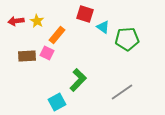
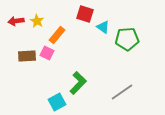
green L-shape: moved 3 px down
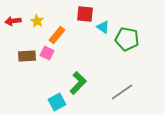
red square: rotated 12 degrees counterclockwise
red arrow: moved 3 px left
green pentagon: rotated 15 degrees clockwise
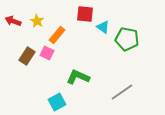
red arrow: rotated 28 degrees clockwise
brown rectangle: rotated 54 degrees counterclockwise
green L-shape: moved 6 px up; rotated 110 degrees counterclockwise
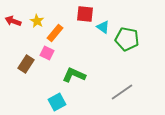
orange rectangle: moved 2 px left, 2 px up
brown rectangle: moved 1 px left, 8 px down
green L-shape: moved 4 px left, 2 px up
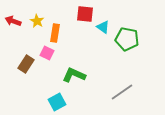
orange rectangle: rotated 30 degrees counterclockwise
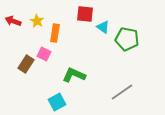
pink square: moved 3 px left, 1 px down
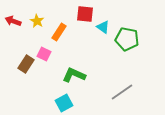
orange rectangle: moved 4 px right, 1 px up; rotated 24 degrees clockwise
cyan square: moved 7 px right, 1 px down
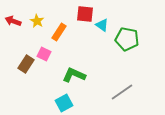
cyan triangle: moved 1 px left, 2 px up
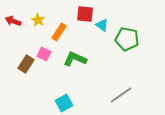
yellow star: moved 1 px right, 1 px up
green L-shape: moved 1 px right, 16 px up
gray line: moved 1 px left, 3 px down
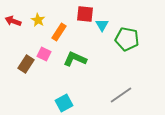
cyan triangle: rotated 24 degrees clockwise
